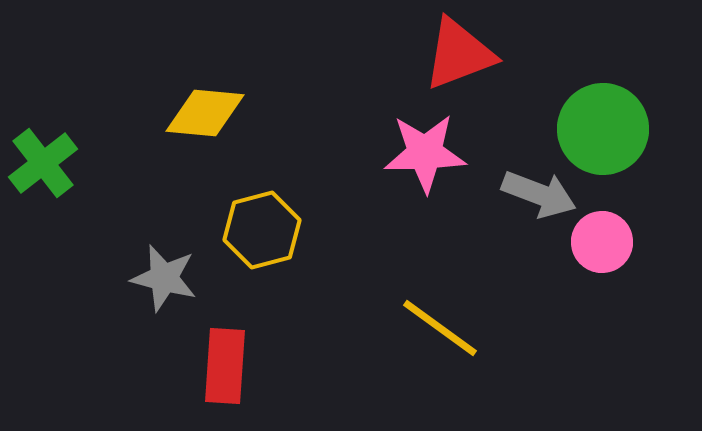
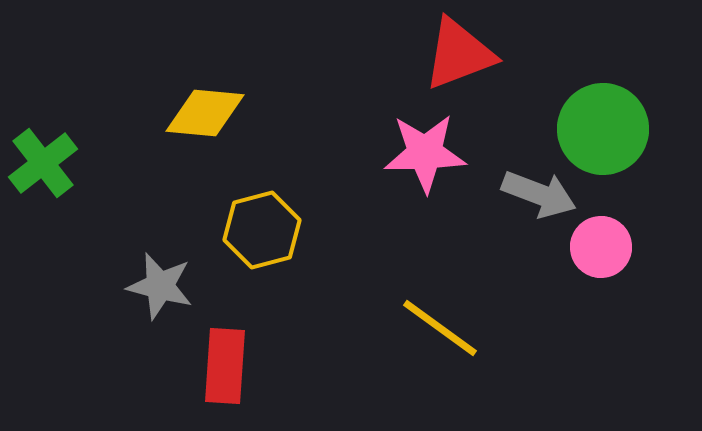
pink circle: moved 1 px left, 5 px down
gray star: moved 4 px left, 8 px down
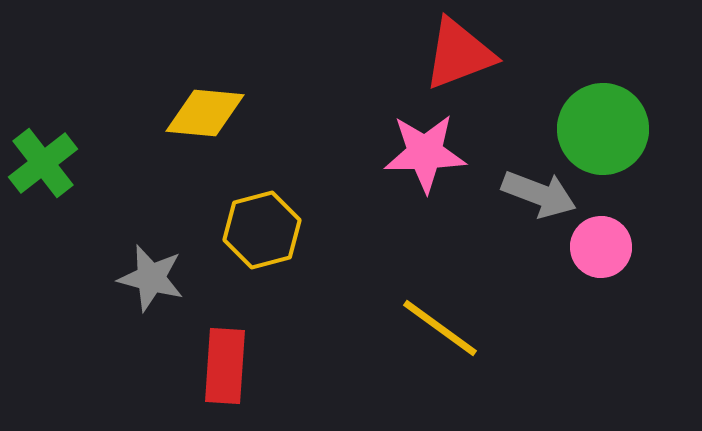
gray star: moved 9 px left, 8 px up
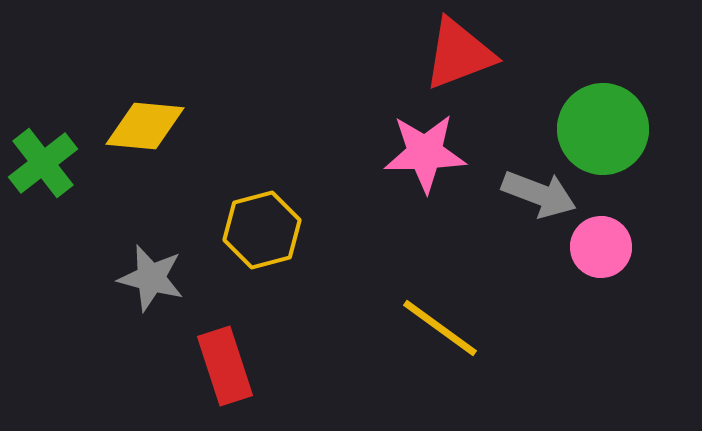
yellow diamond: moved 60 px left, 13 px down
red rectangle: rotated 22 degrees counterclockwise
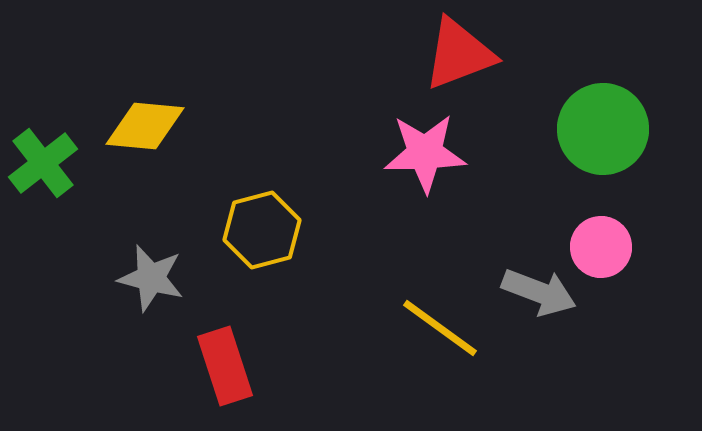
gray arrow: moved 98 px down
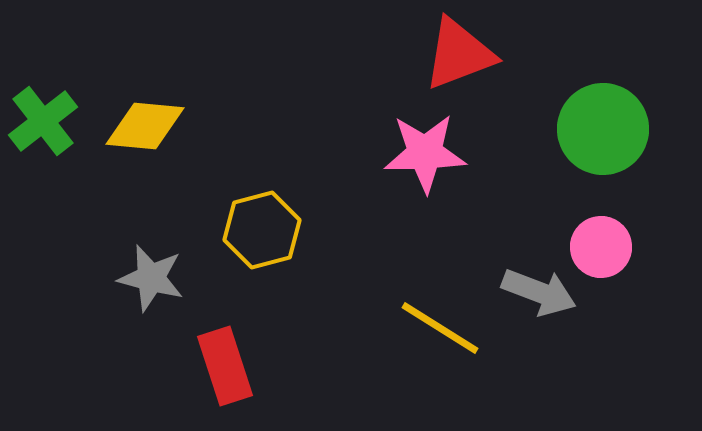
green cross: moved 42 px up
yellow line: rotated 4 degrees counterclockwise
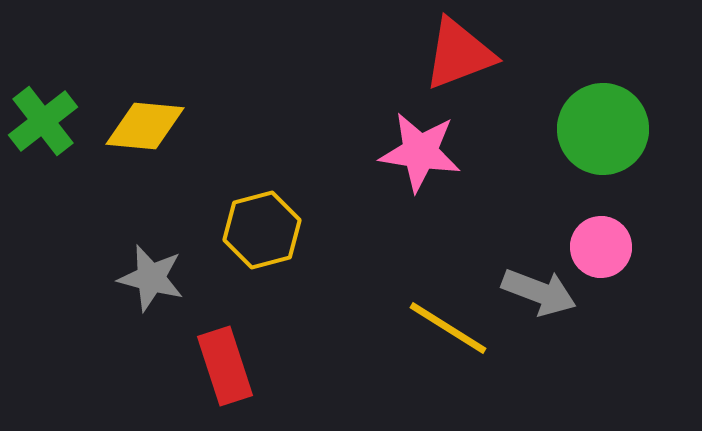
pink star: moved 5 px left, 1 px up; rotated 10 degrees clockwise
yellow line: moved 8 px right
